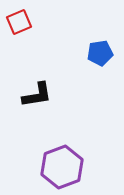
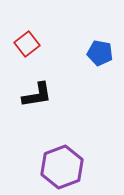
red square: moved 8 px right, 22 px down; rotated 15 degrees counterclockwise
blue pentagon: rotated 20 degrees clockwise
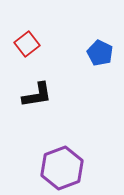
blue pentagon: rotated 15 degrees clockwise
purple hexagon: moved 1 px down
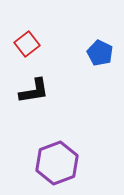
black L-shape: moved 3 px left, 4 px up
purple hexagon: moved 5 px left, 5 px up
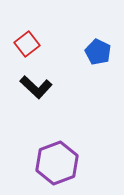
blue pentagon: moved 2 px left, 1 px up
black L-shape: moved 2 px right, 4 px up; rotated 52 degrees clockwise
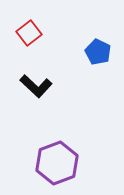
red square: moved 2 px right, 11 px up
black L-shape: moved 1 px up
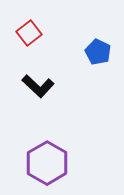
black L-shape: moved 2 px right
purple hexagon: moved 10 px left; rotated 9 degrees counterclockwise
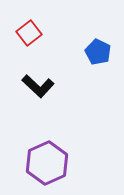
purple hexagon: rotated 6 degrees clockwise
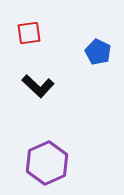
red square: rotated 30 degrees clockwise
